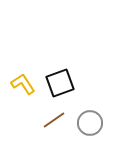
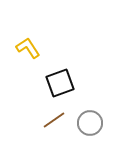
yellow L-shape: moved 5 px right, 36 px up
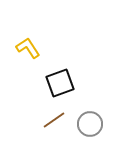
gray circle: moved 1 px down
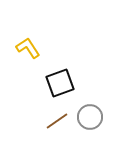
brown line: moved 3 px right, 1 px down
gray circle: moved 7 px up
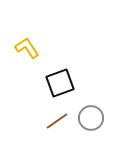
yellow L-shape: moved 1 px left
gray circle: moved 1 px right, 1 px down
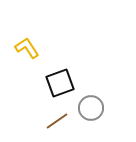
gray circle: moved 10 px up
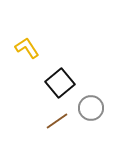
black square: rotated 20 degrees counterclockwise
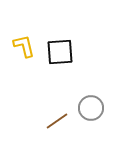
yellow L-shape: moved 3 px left, 2 px up; rotated 20 degrees clockwise
black square: moved 31 px up; rotated 36 degrees clockwise
